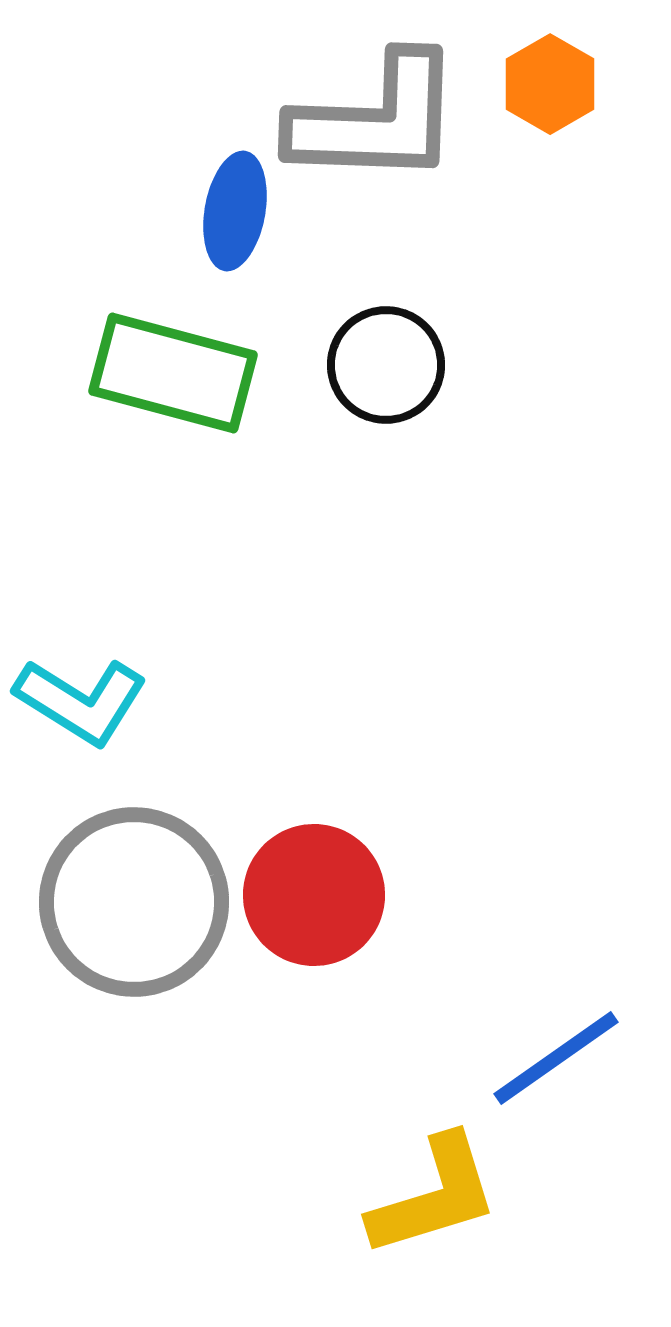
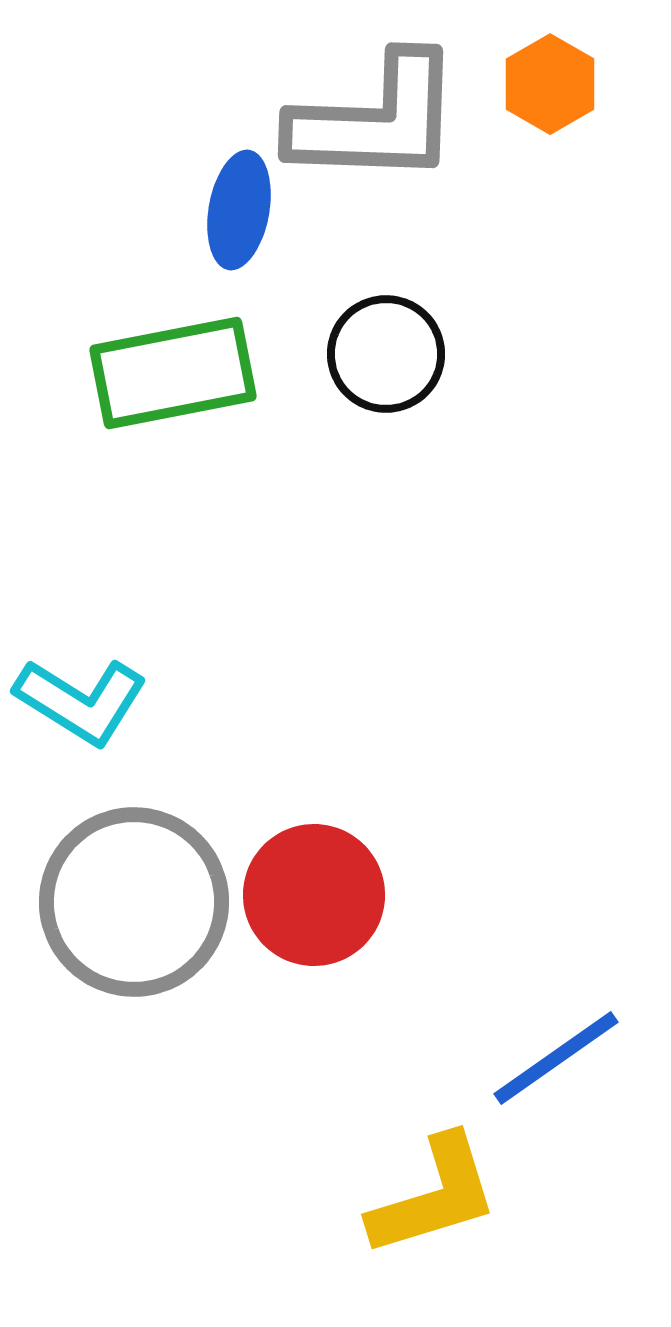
blue ellipse: moved 4 px right, 1 px up
black circle: moved 11 px up
green rectangle: rotated 26 degrees counterclockwise
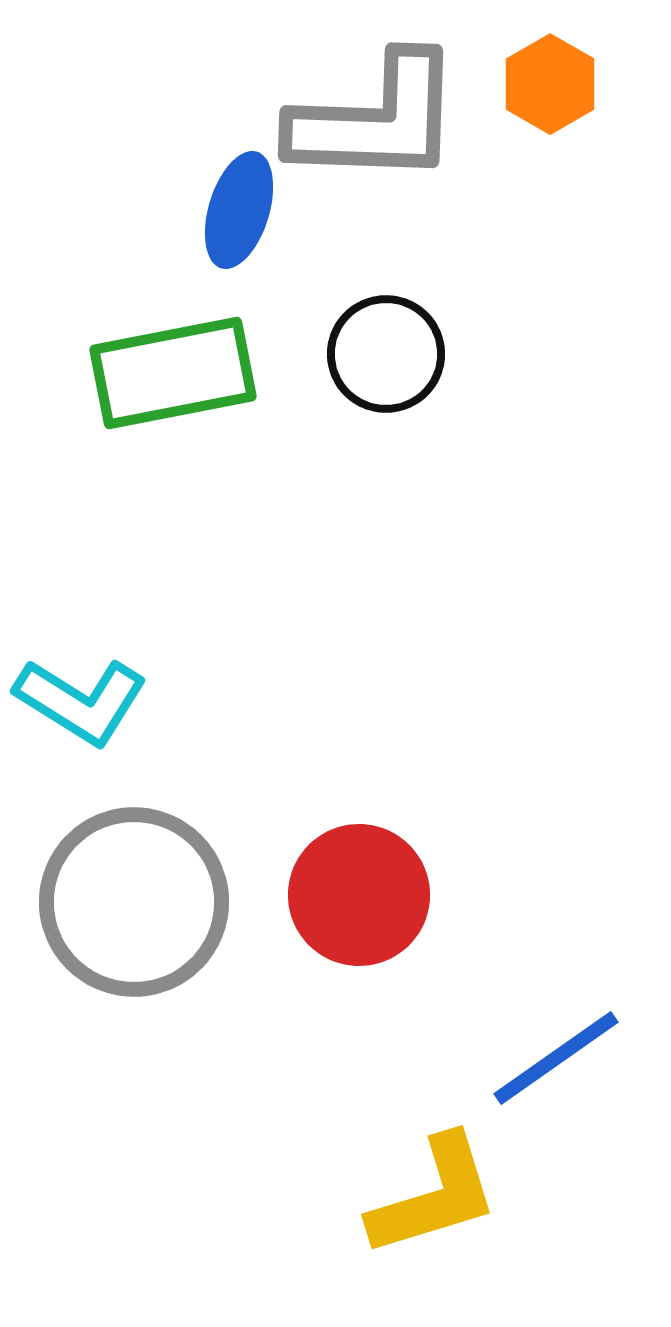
blue ellipse: rotated 7 degrees clockwise
red circle: moved 45 px right
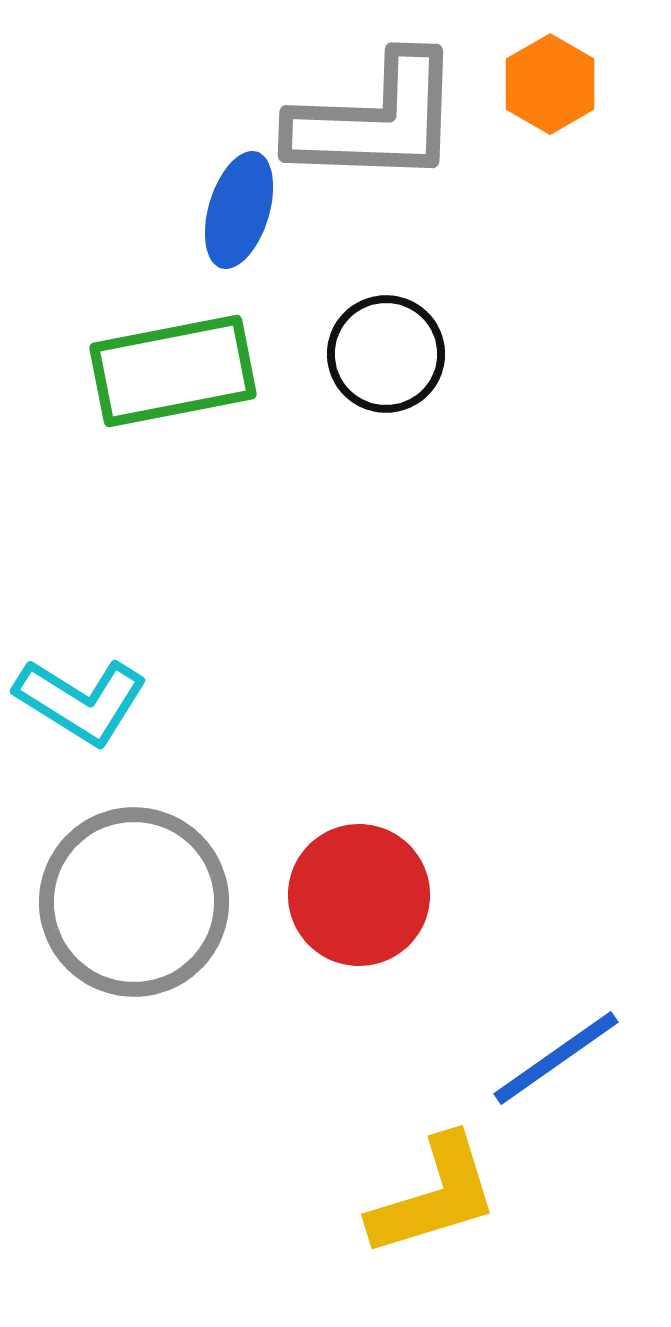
green rectangle: moved 2 px up
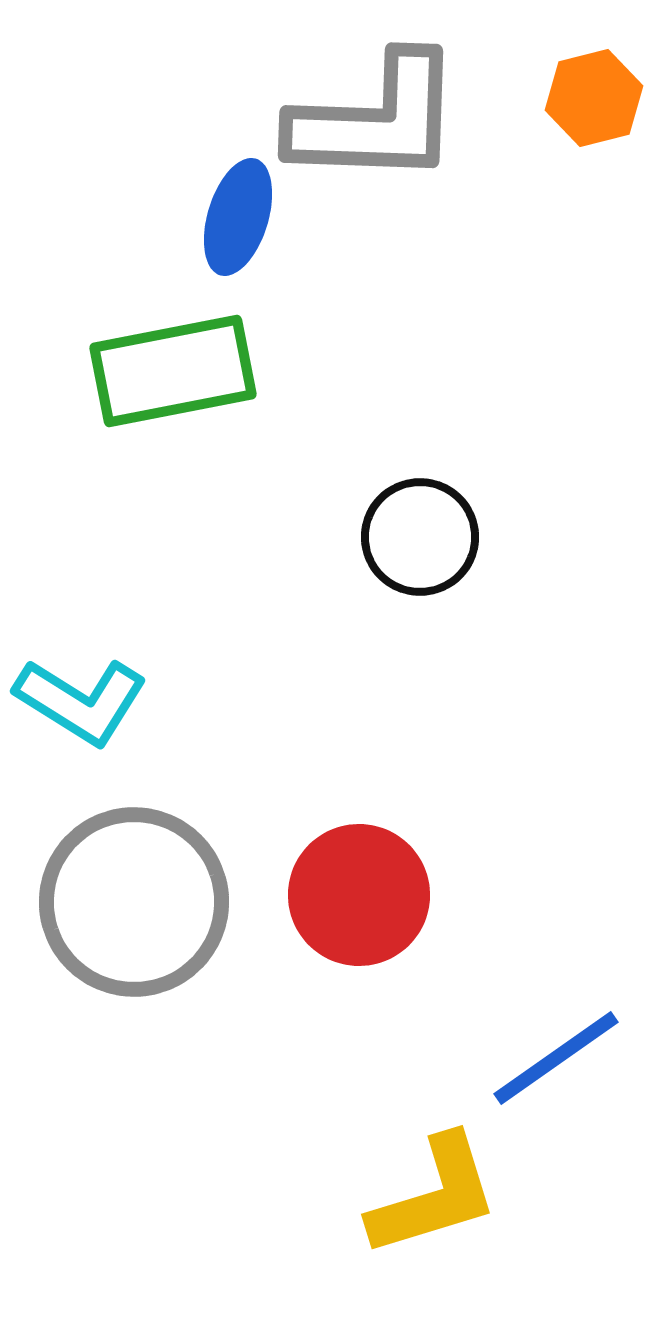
orange hexagon: moved 44 px right, 14 px down; rotated 16 degrees clockwise
blue ellipse: moved 1 px left, 7 px down
black circle: moved 34 px right, 183 px down
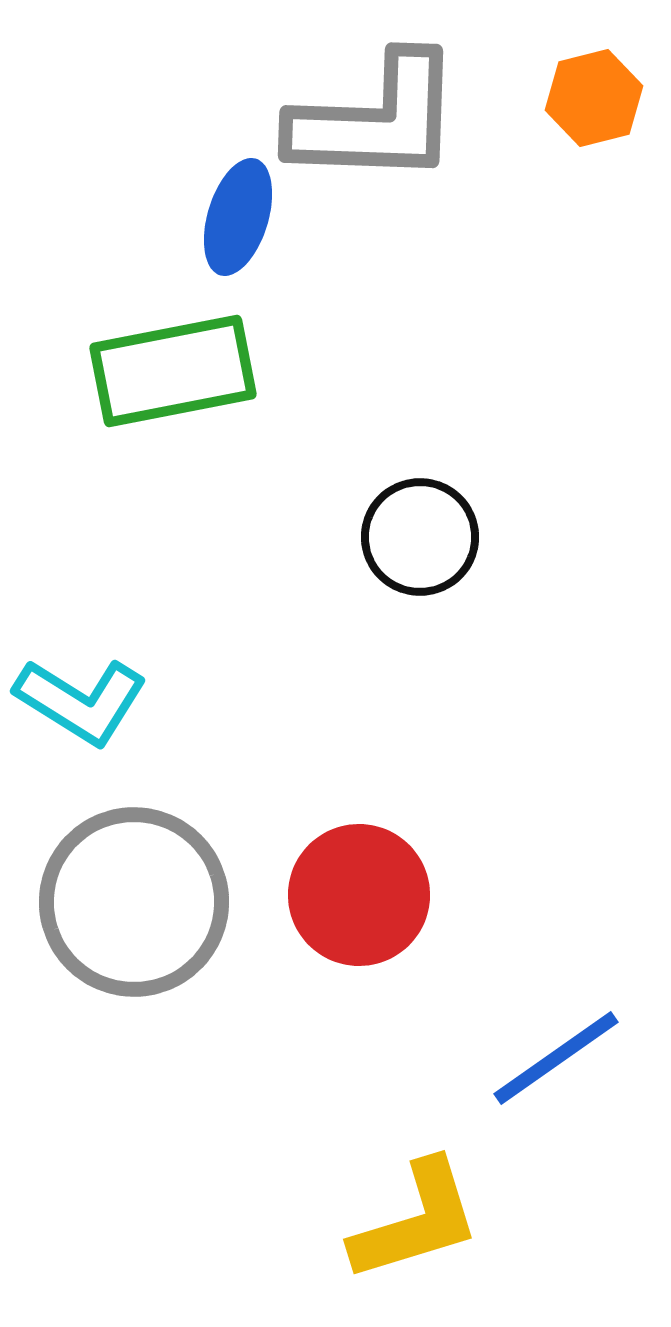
yellow L-shape: moved 18 px left, 25 px down
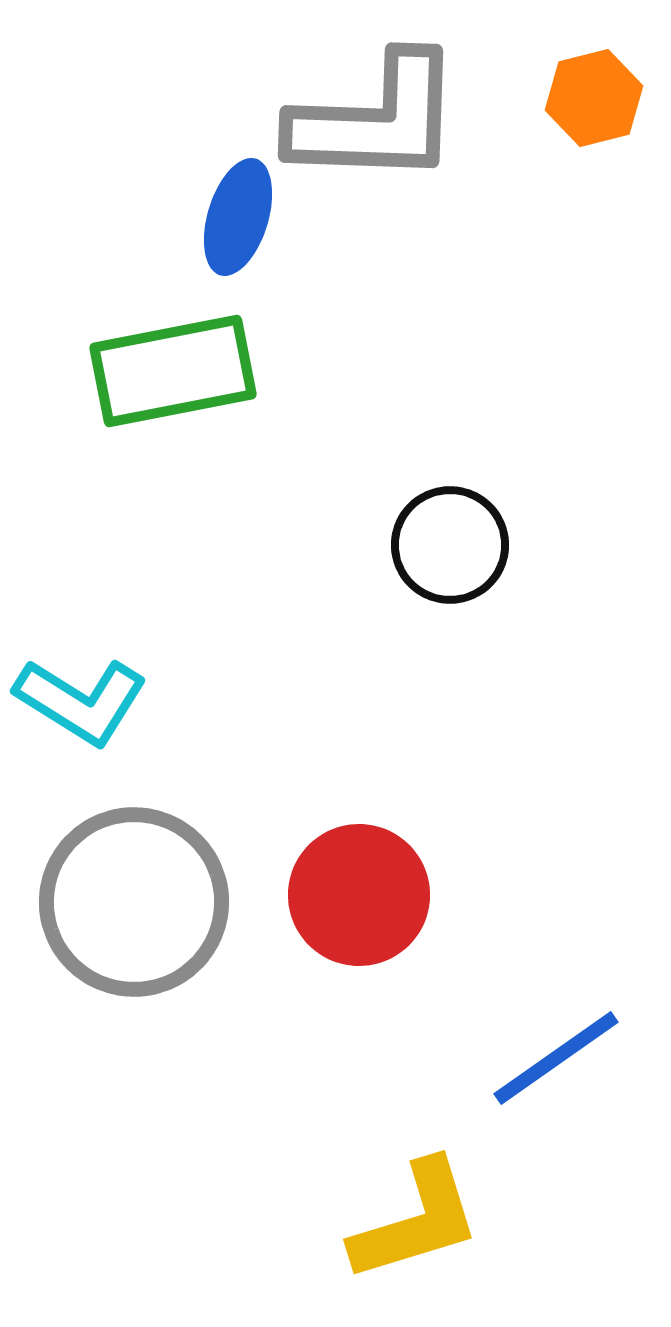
black circle: moved 30 px right, 8 px down
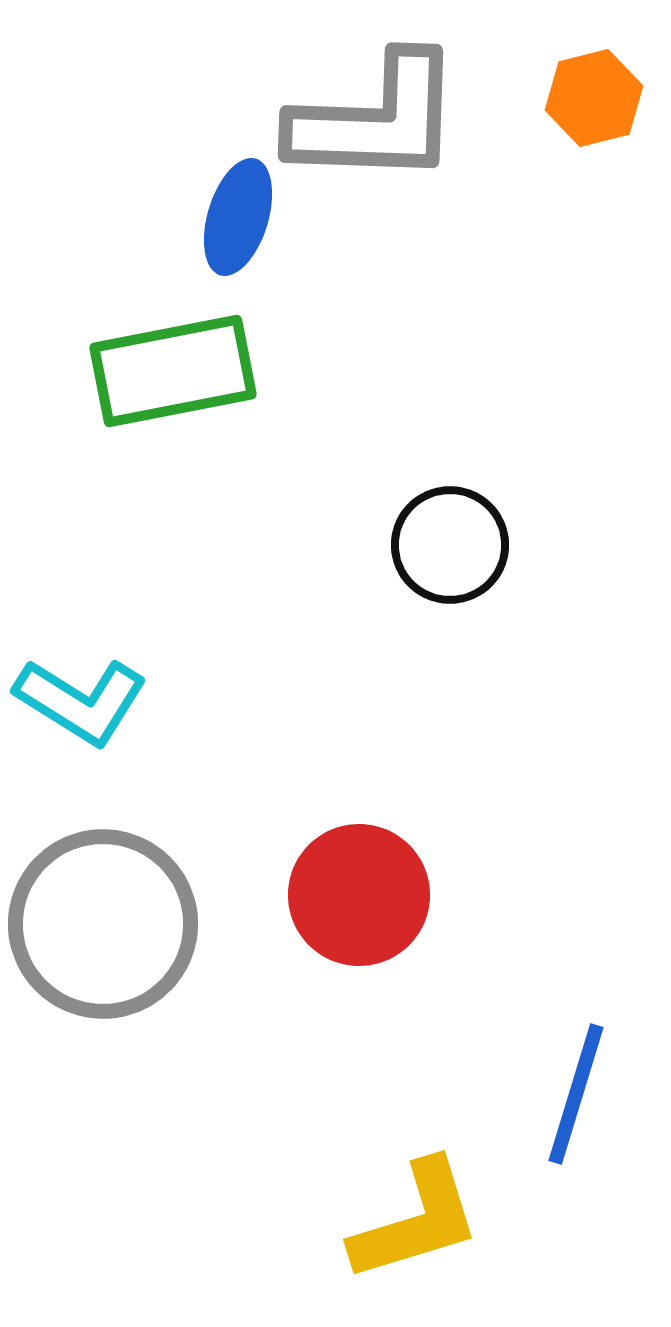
gray circle: moved 31 px left, 22 px down
blue line: moved 20 px right, 36 px down; rotated 38 degrees counterclockwise
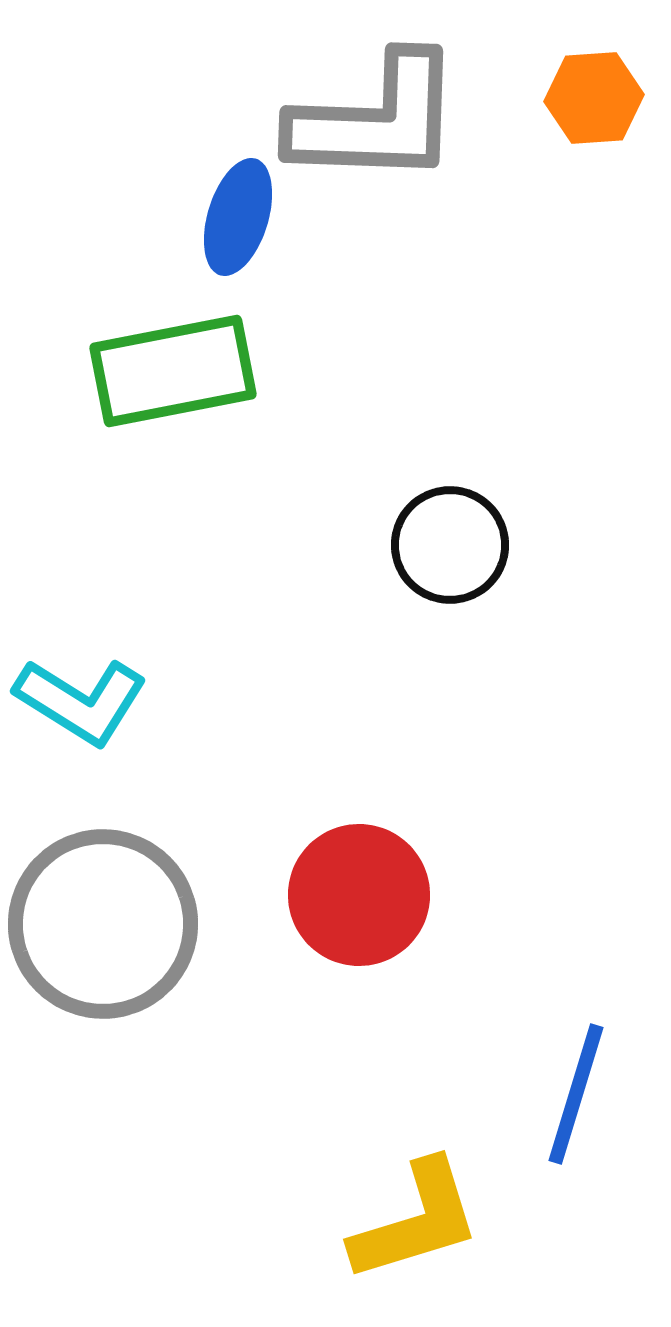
orange hexagon: rotated 10 degrees clockwise
